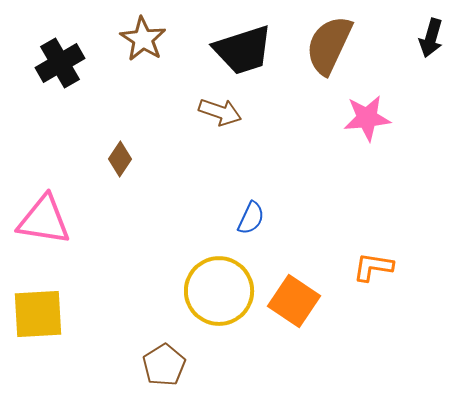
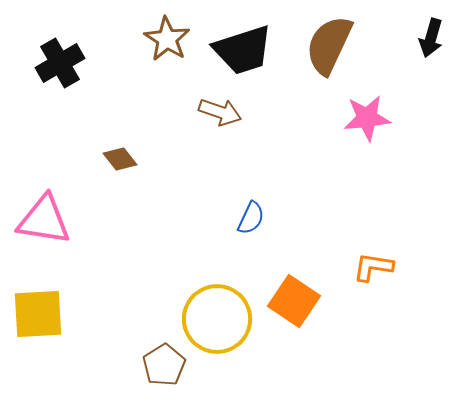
brown star: moved 24 px right
brown diamond: rotated 72 degrees counterclockwise
yellow circle: moved 2 px left, 28 px down
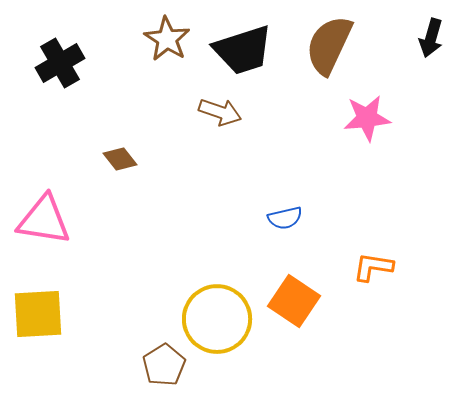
blue semicircle: moved 34 px right; rotated 52 degrees clockwise
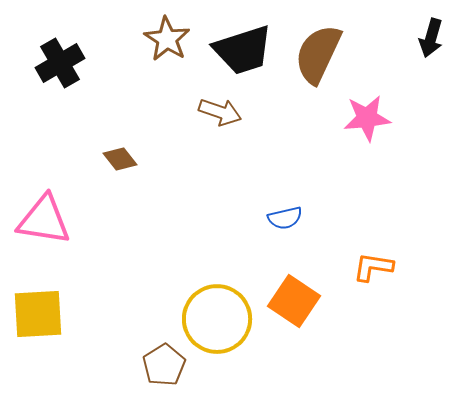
brown semicircle: moved 11 px left, 9 px down
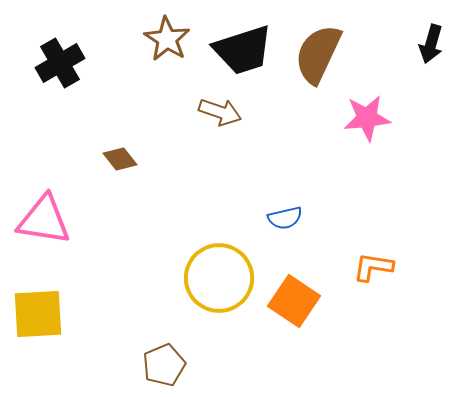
black arrow: moved 6 px down
yellow circle: moved 2 px right, 41 px up
brown pentagon: rotated 9 degrees clockwise
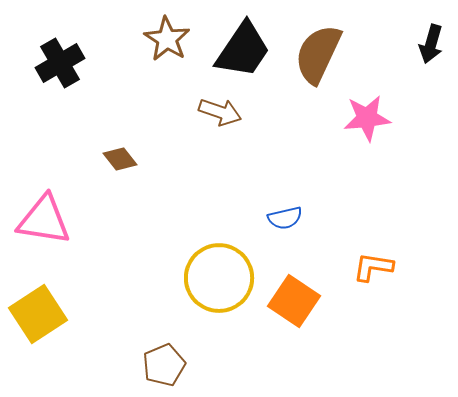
black trapezoid: rotated 38 degrees counterclockwise
yellow square: rotated 30 degrees counterclockwise
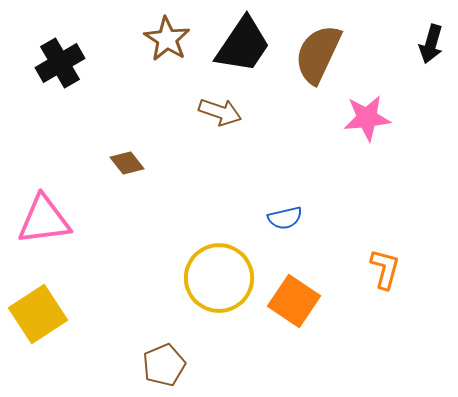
black trapezoid: moved 5 px up
brown diamond: moved 7 px right, 4 px down
pink triangle: rotated 16 degrees counterclockwise
orange L-shape: moved 12 px right, 2 px down; rotated 96 degrees clockwise
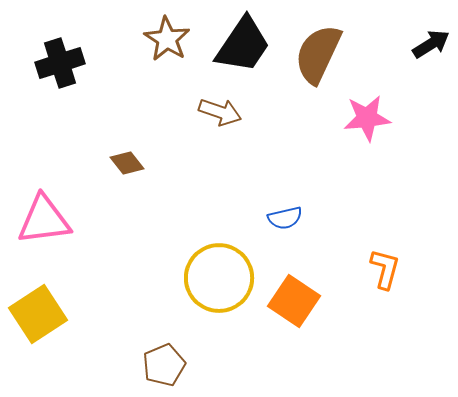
black arrow: rotated 138 degrees counterclockwise
black cross: rotated 12 degrees clockwise
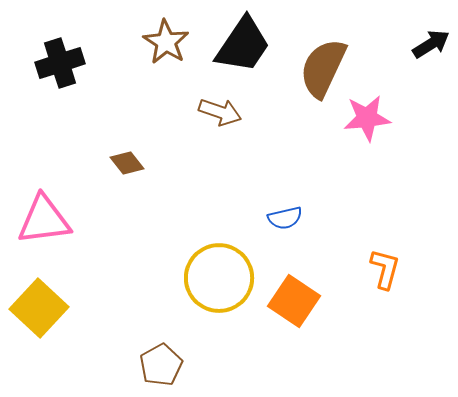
brown star: moved 1 px left, 3 px down
brown semicircle: moved 5 px right, 14 px down
yellow square: moved 1 px right, 6 px up; rotated 14 degrees counterclockwise
brown pentagon: moved 3 px left; rotated 6 degrees counterclockwise
